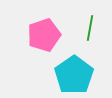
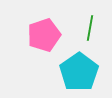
cyan pentagon: moved 5 px right, 3 px up
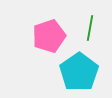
pink pentagon: moved 5 px right, 1 px down
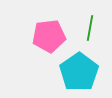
pink pentagon: rotated 12 degrees clockwise
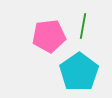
green line: moved 7 px left, 2 px up
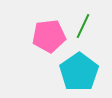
green line: rotated 15 degrees clockwise
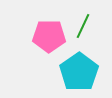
pink pentagon: rotated 8 degrees clockwise
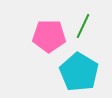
cyan pentagon: rotated 6 degrees counterclockwise
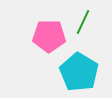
green line: moved 4 px up
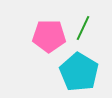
green line: moved 6 px down
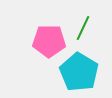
pink pentagon: moved 5 px down
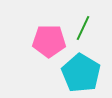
cyan pentagon: moved 2 px right, 1 px down
